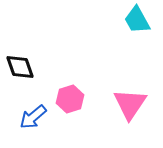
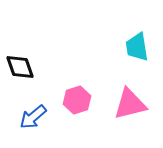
cyan trapezoid: moved 27 px down; rotated 20 degrees clockwise
pink hexagon: moved 7 px right, 1 px down
pink triangle: rotated 42 degrees clockwise
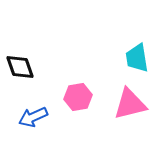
cyan trapezoid: moved 11 px down
pink hexagon: moved 1 px right, 3 px up; rotated 8 degrees clockwise
blue arrow: rotated 16 degrees clockwise
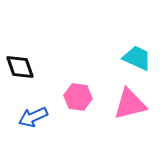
cyan trapezoid: rotated 124 degrees clockwise
pink hexagon: rotated 16 degrees clockwise
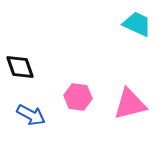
cyan trapezoid: moved 34 px up
blue arrow: moved 2 px left, 2 px up; rotated 128 degrees counterclockwise
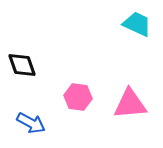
black diamond: moved 2 px right, 2 px up
pink triangle: rotated 9 degrees clockwise
blue arrow: moved 8 px down
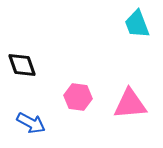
cyan trapezoid: rotated 136 degrees counterclockwise
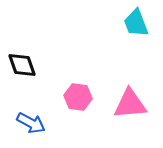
cyan trapezoid: moved 1 px left, 1 px up
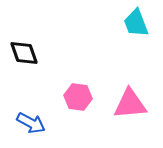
black diamond: moved 2 px right, 12 px up
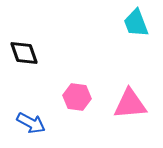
pink hexagon: moved 1 px left
